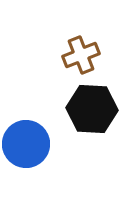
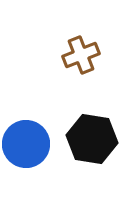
black hexagon: moved 30 px down; rotated 6 degrees clockwise
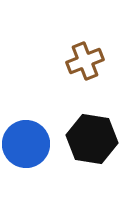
brown cross: moved 4 px right, 6 px down
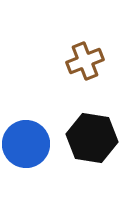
black hexagon: moved 1 px up
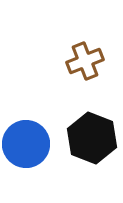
black hexagon: rotated 12 degrees clockwise
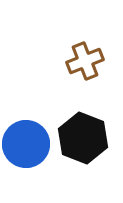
black hexagon: moved 9 px left
